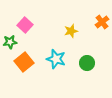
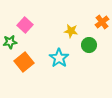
yellow star: rotated 24 degrees clockwise
cyan star: moved 3 px right, 1 px up; rotated 18 degrees clockwise
green circle: moved 2 px right, 18 px up
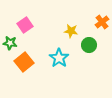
pink square: rotated 14 degrees clockwise
green star: moved 1 px down; rotated 16 degrees clockwise
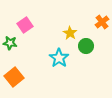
yellow star: moved 1 px left, 2 px down; rotated 24 degrees clockwise
green circle: moved 3 px left, 1 px down
orange square: moved 10 px left, 15 px down
